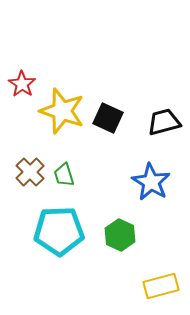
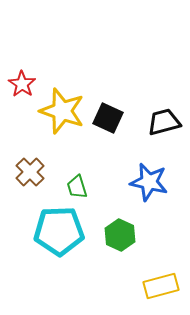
green trapezoid: moved 13 px right, 12 px down
blue star: moved 2 px left; rotated 18 degrees counterclockwise
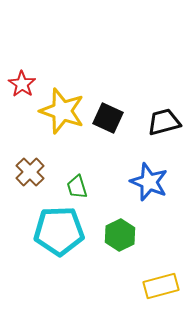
blue star: rotated 9 degrees clockwise
green hexagon: rotated 8 degrees clockwise
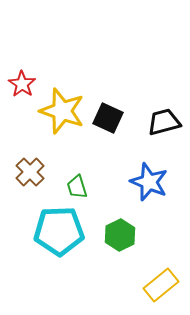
yellow rectangle: moved 1 px up; rotated 24 degrees counterclockwise
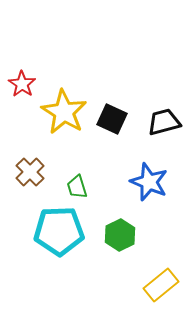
yellow star: moved 2 px right, 1 px down; rotated 12 degrees clockwise
black square: moved 4 px right, 1 px down
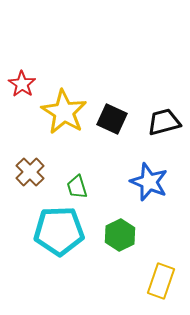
yellow rectangle: moved 4 px up; rotated 32 degrees counterclockwise
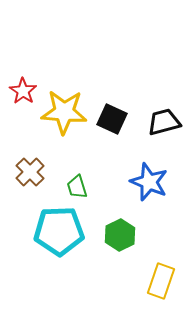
red star: moved 1 px right, 7 px down
yellow star: rotated 27 degrees counterclockwise
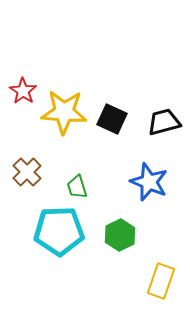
brown cross: moved 3 px left
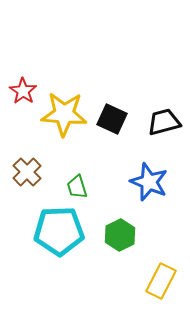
yellow star: moved 2 px down
yellow rectangle: rotated 8 degrees clockwise
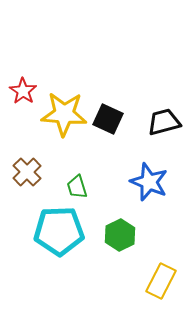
black square: moved 4 px left
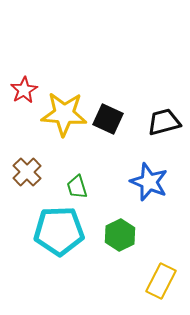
red star: moved 1 px right, 1 px up; rotated 8 degrees clockwise
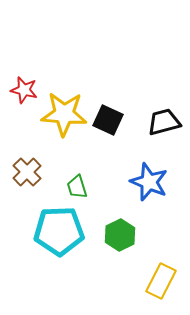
red star: rotated 28 degrees counterclockwise
black square: moved 1 px down
